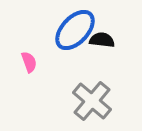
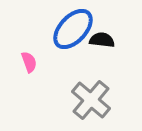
blue ellipse: moved 2 px left, 1 px up
gray cross: moved 1 px left, 1 px up
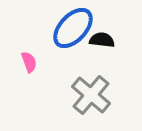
blue ellipse: moved 1 px up
gray cross: moved 5 px up
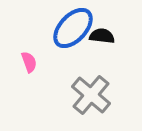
black semicircle: moved 4 px up
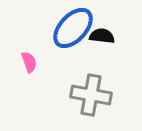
gray cross: rotated 30 degrees counterclockwise
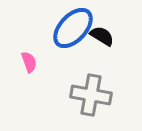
black semicircle: rotated 25 degrees clockwise
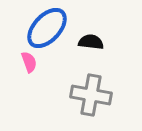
blue ellipse: moved 26 px left
black semicircle: moved 11 px left, 6 px down; rotated 25 degrees counterclockwise
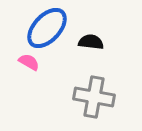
pink semicircle: rotated 40 degrees counterclockwise
gray cross: moved 3 px right, 2 px down
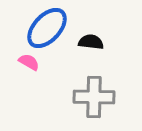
gray cross: rotated 9 degrees counterclockwise
